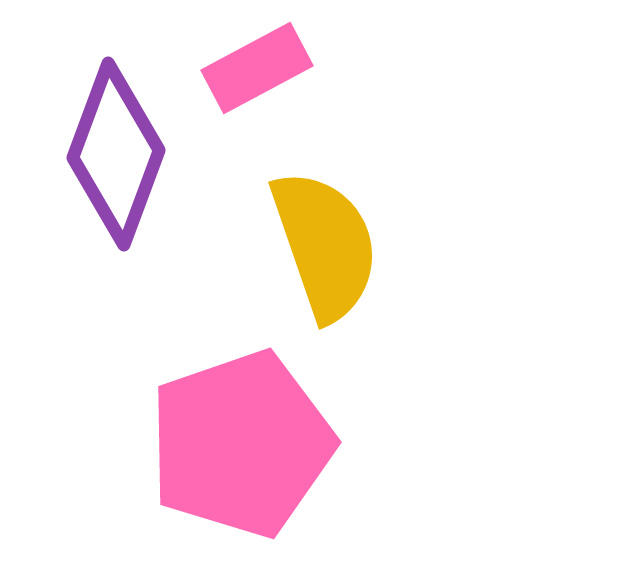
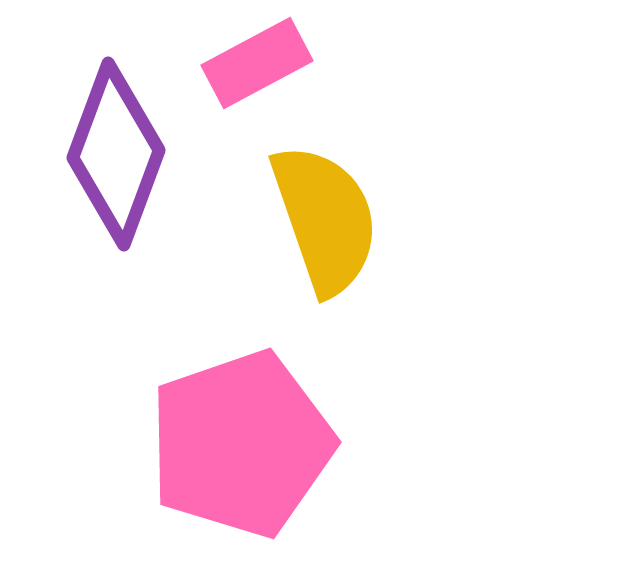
pink rectangle: moved 5 px up
yellow semicircle: moved 26 px up
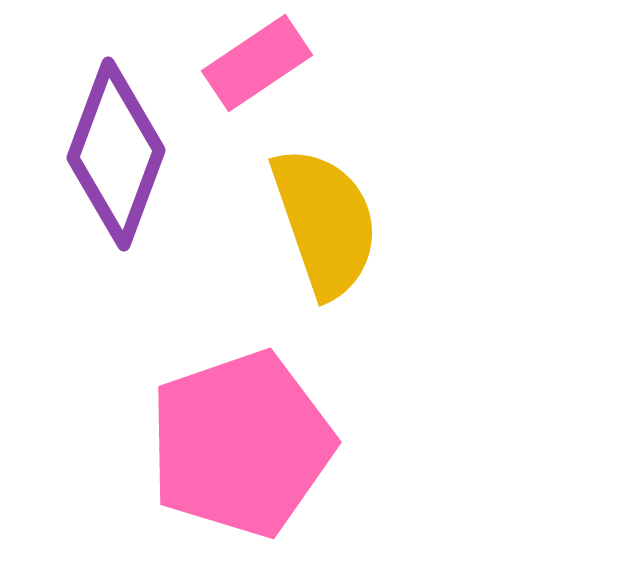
pink rectangle: rotated 6 degrees counterclockwise
yellow semicircle: moved 3 px down
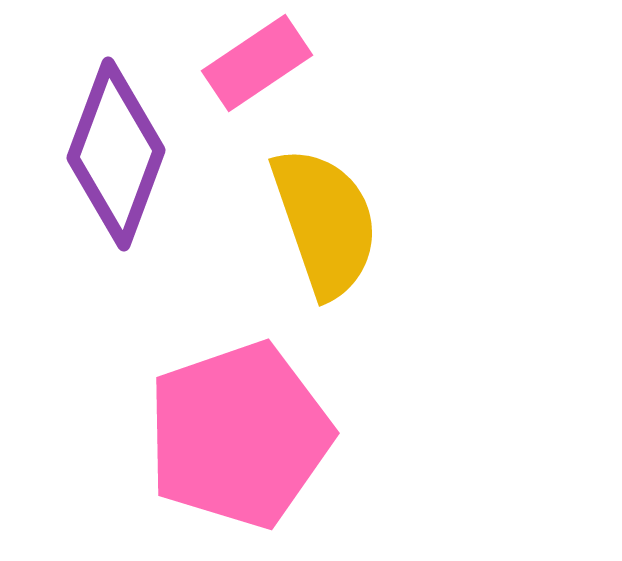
pink pentagon: moved 2 px left, 9 px up
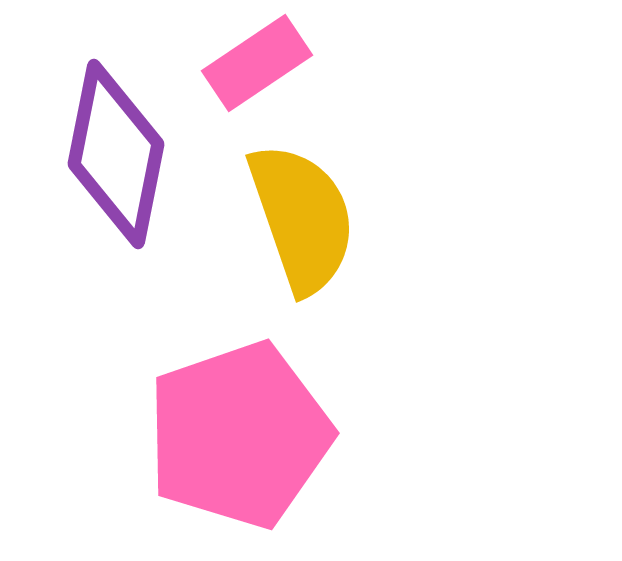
purple diamond: rotated 9 degrees counterclockwise
yellow semicircle: moved 23 px left, 4 px up
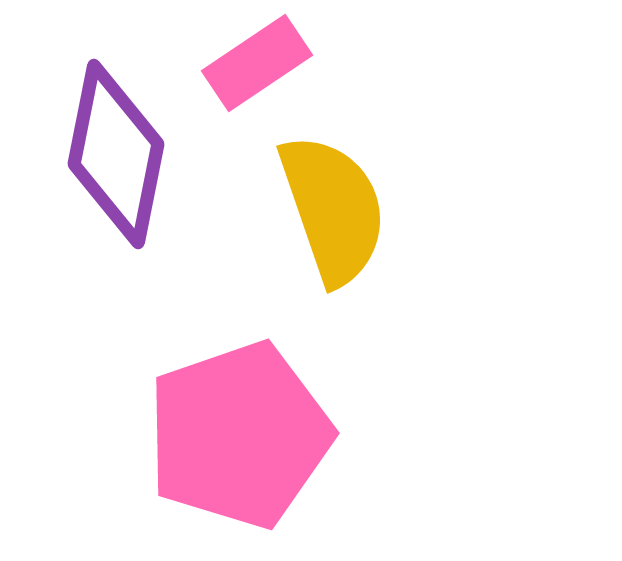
yellow semicircle: moved 31 px right, 9 px up
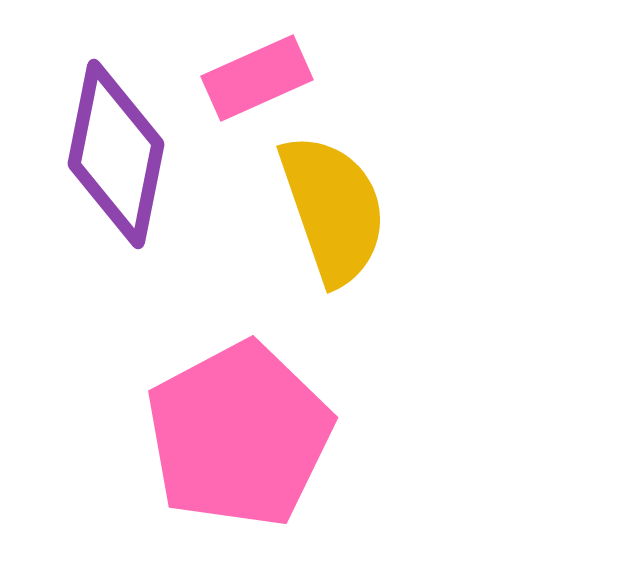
pink rectangle: moved 15 px down; rotated 10 degrees clockwise
pink pentagon: rotated 9 degrees counterclockwise
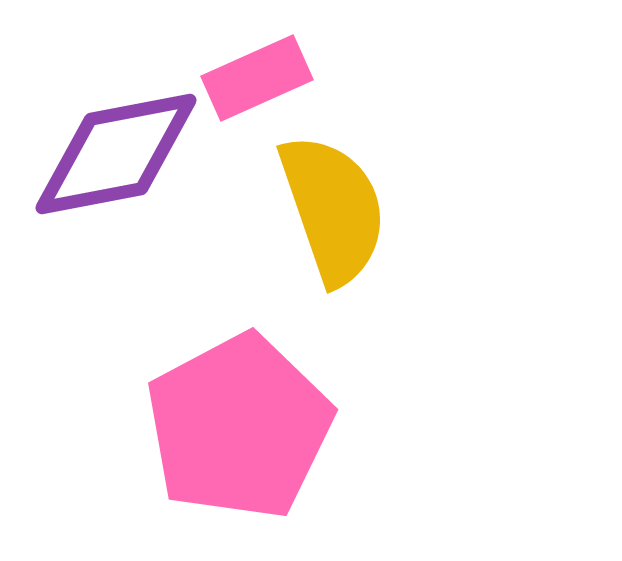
purple diamond: rotated 68 degrees clockwise
pink pentagon: moved 8 px up
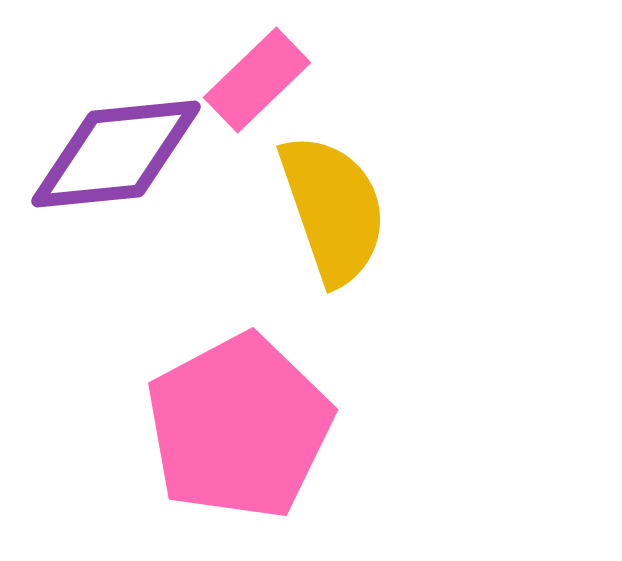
pink rectangle: moved 2 px down; rotated 20 degrees counterclockwise
purple diamond: rotated 5 degrees clockwise
